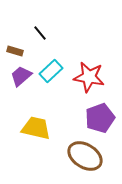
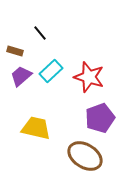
red star: rotated 8 degrees clockwise
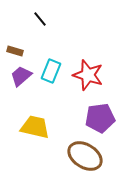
black line: moved 14 px up
cyan rectangle: rotated 25 degrees counterclockwise
red star: moved 1 px left, 2 px up
purple pentagon: rotated 12 degrees clockwise
yellow trapezoid: moved 1 px left, 1 px up
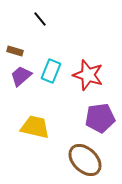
brown ellipse: moved 4 px down; rotated 12 degrees clockwise
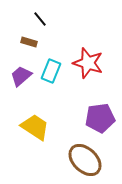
brown rectangle: moved 14 px right, 9 px up
red star: moved 12 px up
yellow trapezoid: rotated 20 degrees clockwise
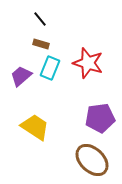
brown rectangle: moved 12 px right, 2 px down
cyan rectangle: moved 1 px left, 3 px up
brown ellipse: moved 7 px right
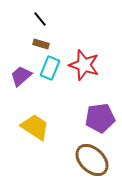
red star: moved 4 px left, 2 px down
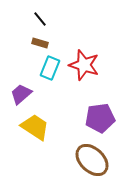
brown rectangle: moved 1 px left, 1 px up
purple trapezoid: moved 18 px down
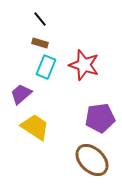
cyan rectangle: moved 4 px left, 1 px up
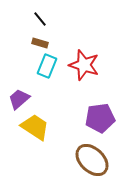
cyan rectangle: moved 1 px right, 1 px up
purple trapezoid: moved 2 px left, 5 px down
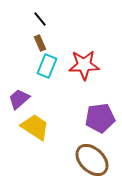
brown rectangle: rotated 49 degrees clockwise
red star: rotated 20 degrees counterclockwise
